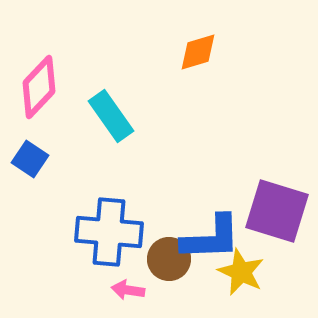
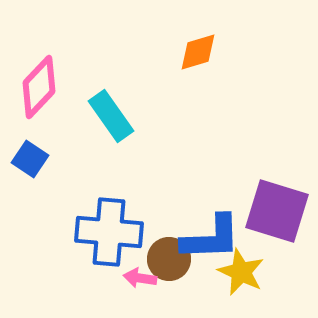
pink arrow: moved 12 px right, 12 px up
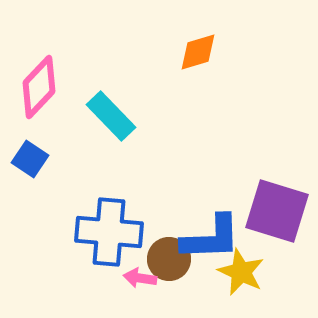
cyan rectangle: rotated 9 degrees counterclockwise
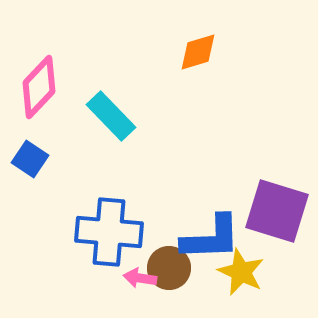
brown circle: moved 9 px down
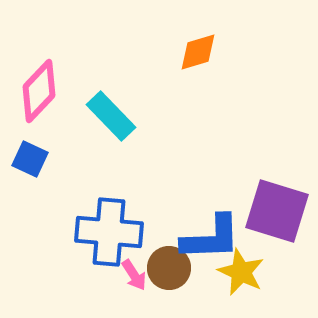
pink diamond: moved 4 px down
blue square: rotated 9 degrees counterclockwise
pink arrow: moved 6 px left, 3 px up; rotated 132 degrees counterclockwise
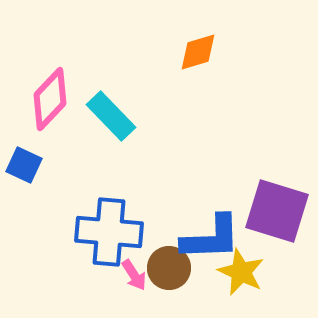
pink diamond: moved 11 px right, 8 px down
blue square: moved 6 px left, 6 px down
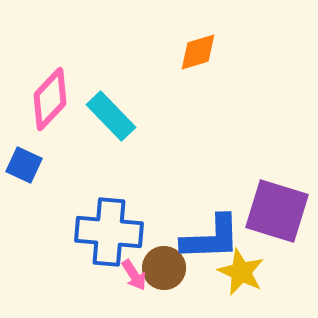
brown circle: moved 5 px left
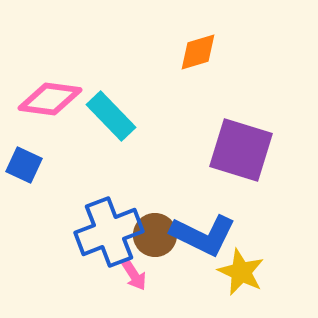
pink diamond: rotated 54 degrees clockwise
purple square: moved 36 px left, 61 px up
blue cross: rotated 26 degrees counterclockwise
blue L-shape: moved 8 px left, 3 px up; rotated 28 degrees clockwise
brown circle: moved 9 px left, 33 px up
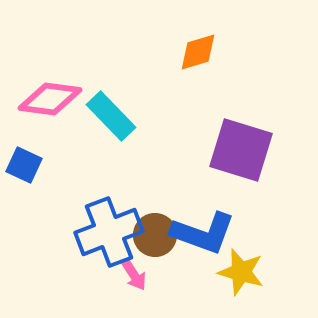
blue L-shape: moved 2 px up; rotated 6 degrees counterclockwise
yellow star: rotated 9 degrees counterclockwise
